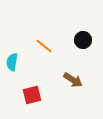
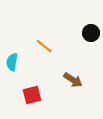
black circle: moved 8 px right, 7 px up
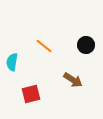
black circle: moved 5 px left, 12 px down
red square: moved 1 px left, 1 px up
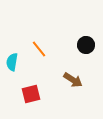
orange line: moved 5 px left, 3 px down; rotated 12 degrees clockwise
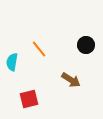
brown arrow: moved 2 px left
red square: moved 2 px left, 5 px down
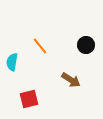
orange line: moved 1 px right, 3 px up
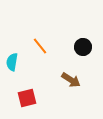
black circle: moved 3 px left, 2 px down
red square: moved 2 px left, 1 px up
